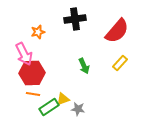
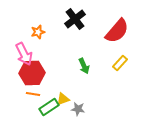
black cross: rotated 30 degrees counterclockwise
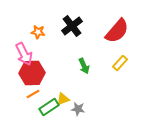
black cross: moved 3 px left, 7 px down
orange star: rotated 24 degrees clockwise
orange line: rotated 40 degrees counterclockwise
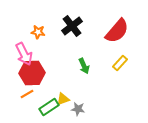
orange line: moved 6 px left
